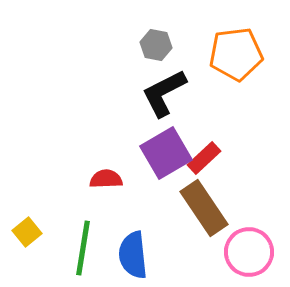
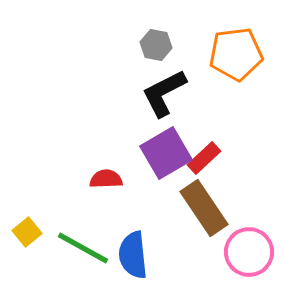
green line: rotated 70 degrees counterclockwise
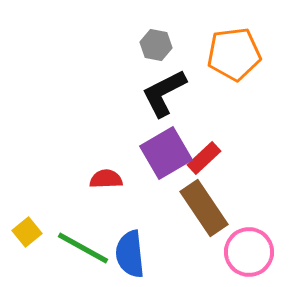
orange pentagon: moved 2 px left
blue semicircle: moved 3 px left, 1 px up
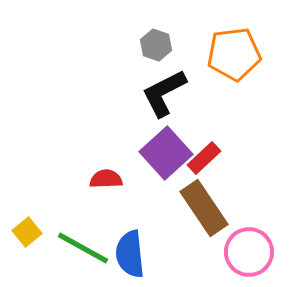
gray hexagon: rotated 8 degrees clockwise
purple square: rotated 12 degrees counterclockwise
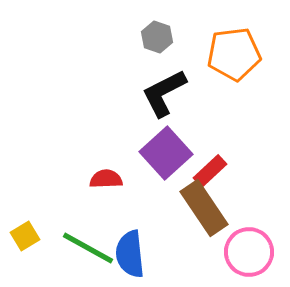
gray hexagon: moved 1 px right, 8 px up
red rectangle: moved 6 px right, 13 px down
yellow square: moved 2 px left, 4 px down; rotated 8 degrees clockwise
green line: moved 5 px right
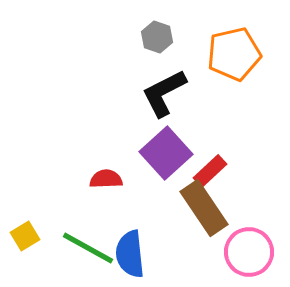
orange pentagon: rotated 6 degrees counterclockwise
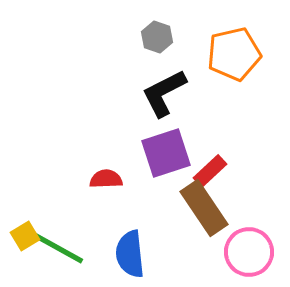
purple square: rotated 24 degrees clockwise
green line: moved 30 px left
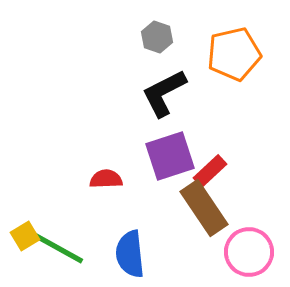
purple square: moved 4 px right, 3 px down
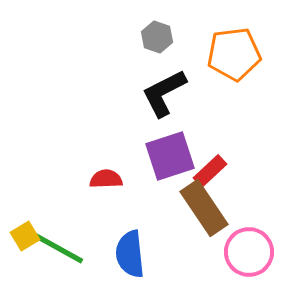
orange pentagon: rotated 6 degrees clockwise
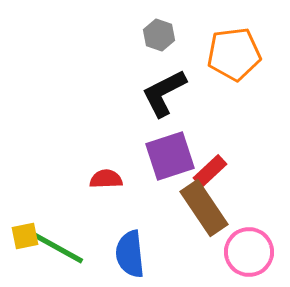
gray hexagon: moved 2 px right, 2 px up
yellow square: rotated 20 degrees clockwise
